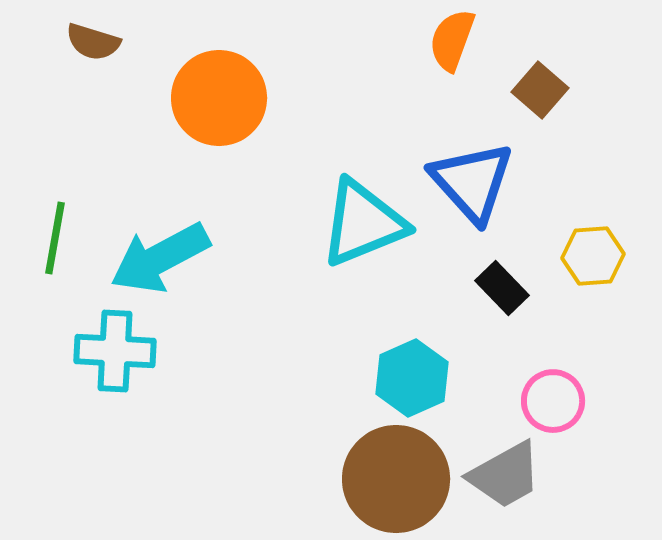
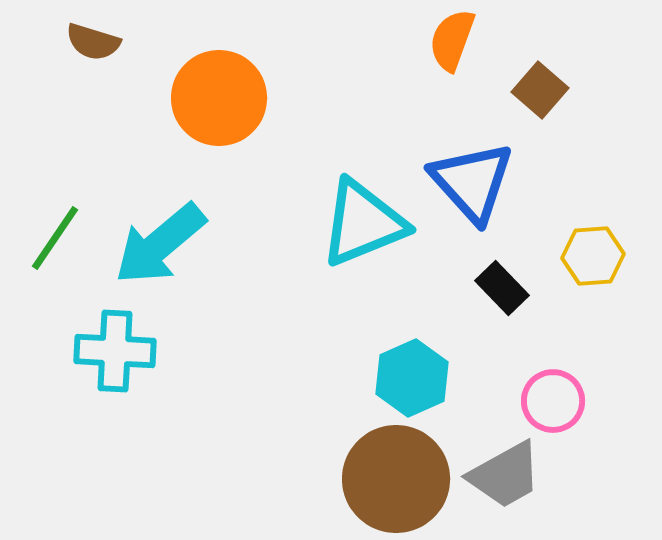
green line: rotated 24 degrees clockwise
cyan arrow: moved 14 px up; rotated 12 degrees counterclockwise
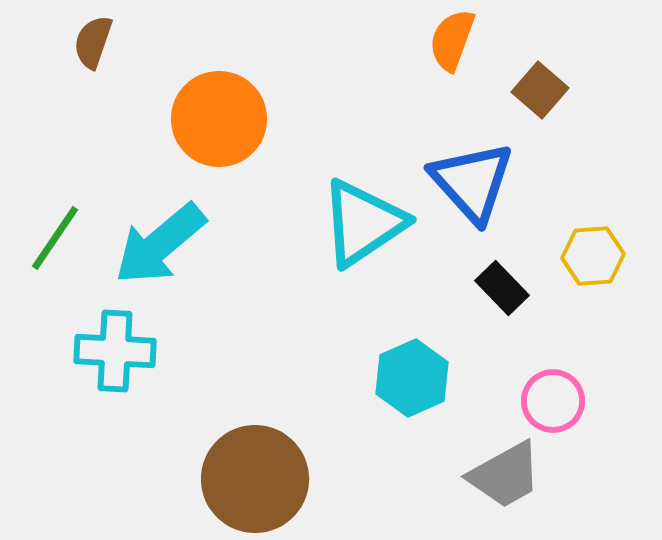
brown semicircle: rotated 92 degrees clockwise
orange circle: moved 21 px down
cyan triangle: rotated 12 degrees counterclockwise
brown circle: moved 141 px left
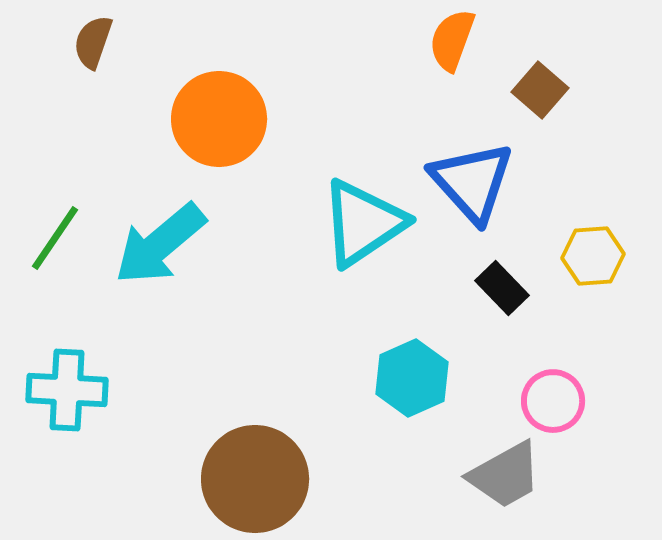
cyan cross: moved 48 px left, 39 px down
